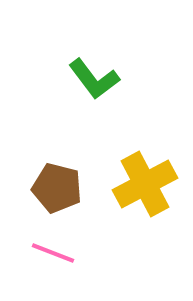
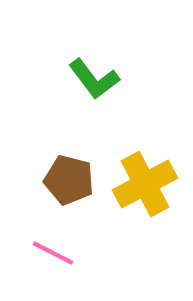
brown pentagon: moved 12 px right, 8 px up
pink line: rotated 6 degrees clockwise
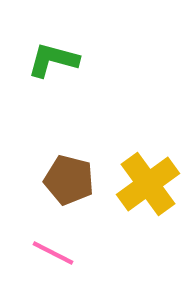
green L-shape: moved 41 px left, 19 px up; rotated 142 degrees clockwise
yellow cross: moved 3 px right; rotated 8 degrees counterclockwise
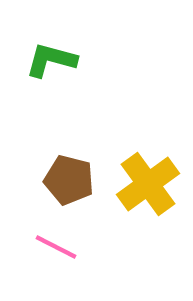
green L-shape: moved 2 px left
pink line: moved 3 px right, 6 px up
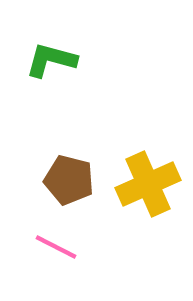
yellow cross: rotated 12 degrees clockwise
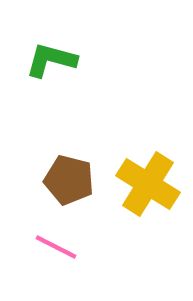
yellow cross: rotated 34 degrees counterclockwise
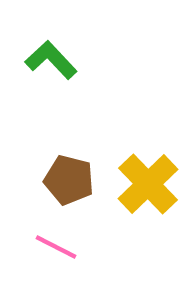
green L-shape: rotated 32 degrees clockwise
yellow cross: rotated 14 degrees clockwise
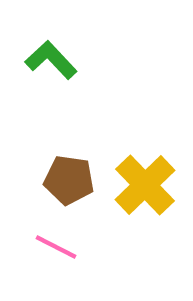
brown pentagon: rotated 6 degrees counterclockwise
yellow cross: moved 3 px left, 1 px down
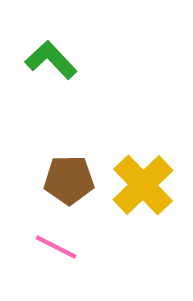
brown pentagon: rotated 9 degrees counterclockwise
yellow cross: moved 2 px left
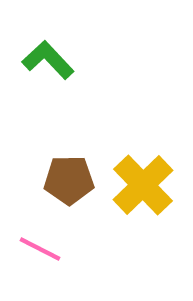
green L-shape: moved 3 px left
pink line: moved 16 px left, 2 px down
